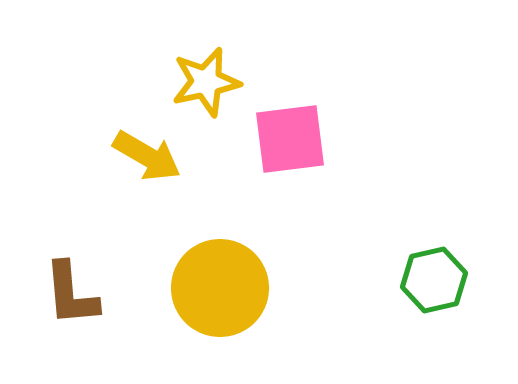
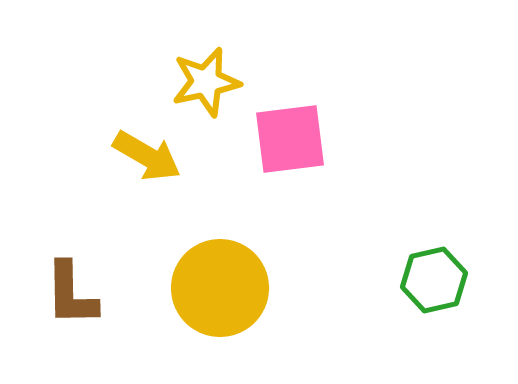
brown L-shape: rotated 4 degrees clockwise
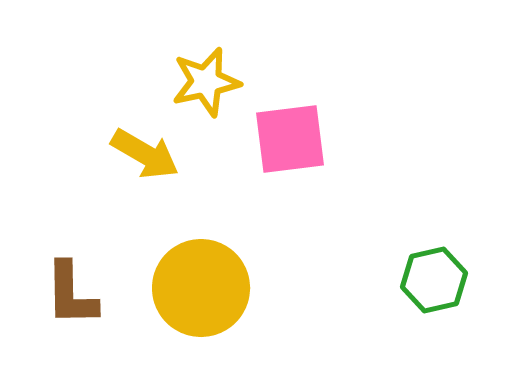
yellow arrow: moved 2 px left, 2 px up
yellow circle: moved 19 px left
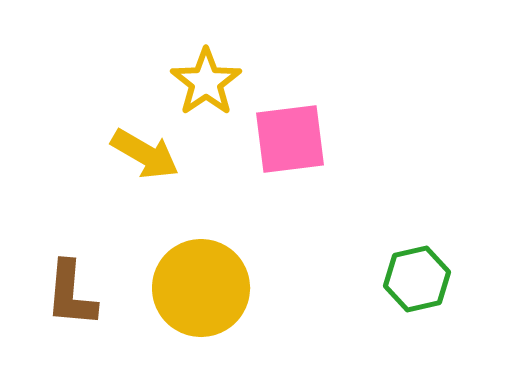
yellow star: rotated 22 degrees counterclockwise
green hexagon: moved 17 px left, 1 px up
brown L-shape: rotated 6 degrees clockwise
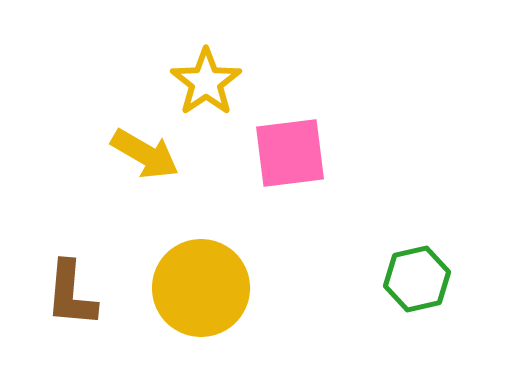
pink square: moved 14 px down
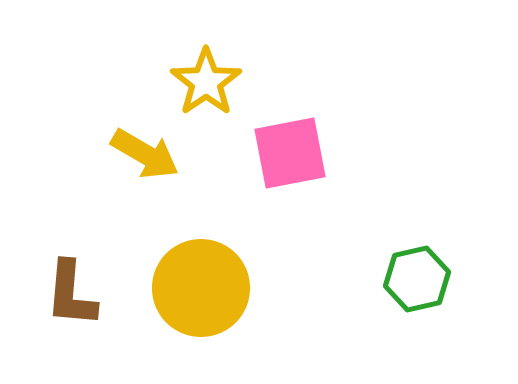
pink square: rotated 4 degrees counterclockwise
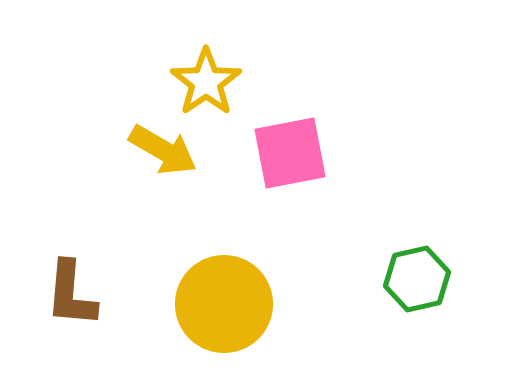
yellow arrow: moved 18 px right, 4 px up
yellow circle: moved 23 px right, 16 px down
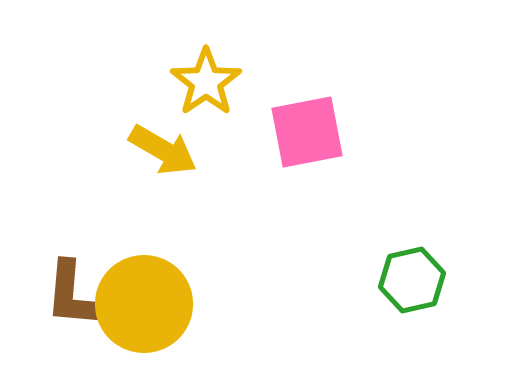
pink square: moved 17 px right, 21 px up
green hexagon: moved 5 px left, 1 px down
yellow circle: moved 80 px left
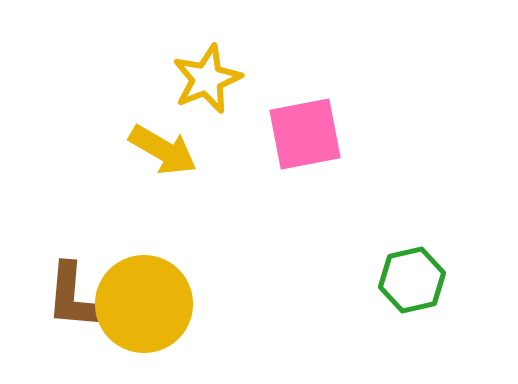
yellow star: moved 1 px right, 3 px up; rotated 12 degrees clockwise
pink square: moved 2 px left, 2 px down
brown L-shape: moved 1 px right, 2 px down
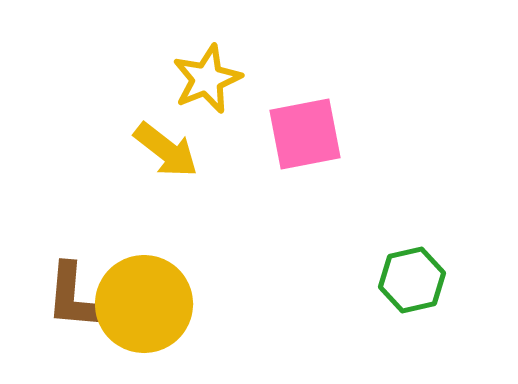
yellow arrow: moved 3 px right; rotated 8 degrees clockwise
